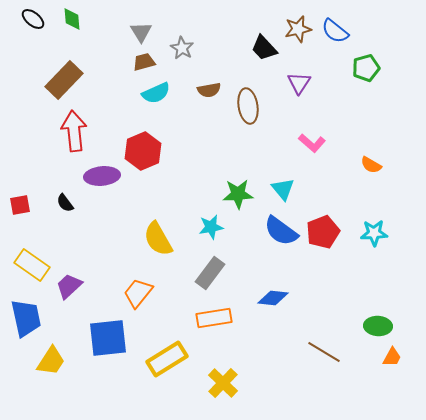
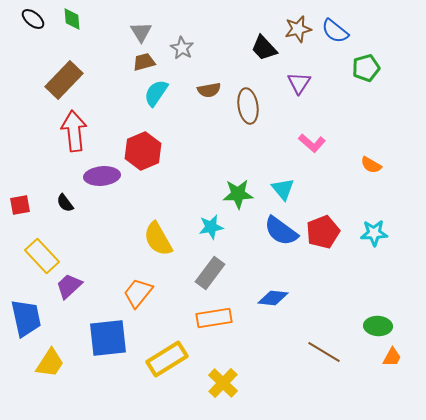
cyan semicircle at (156, 93): rotated 148 degrees clockwise
yellow rectangle at (32, 265): moved 10 px right, 9 px up; rotated 12 degrees clockwise
yellow trapezoid at (51, 361): moved 1 px left, 2 px down
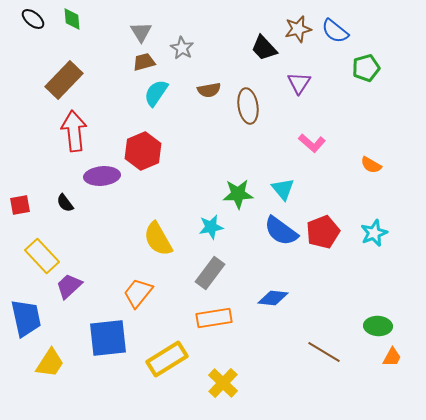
cyan star at (374, 233): rotated 20 degrees counterclockwise
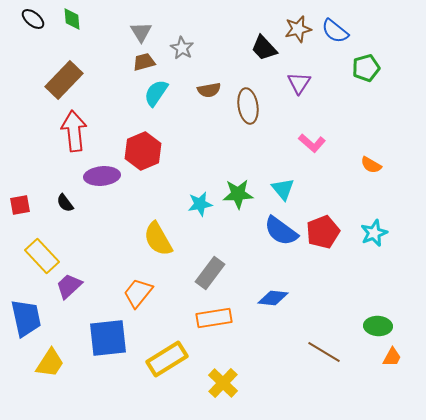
cyan star at (211, 227): moved 11 px left, 23 px up
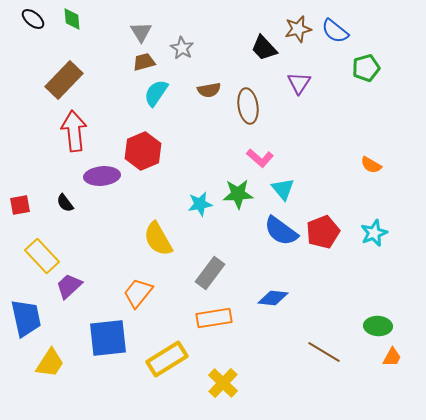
pink L-shape at (312, 143): moved 52 px left, 15 px down
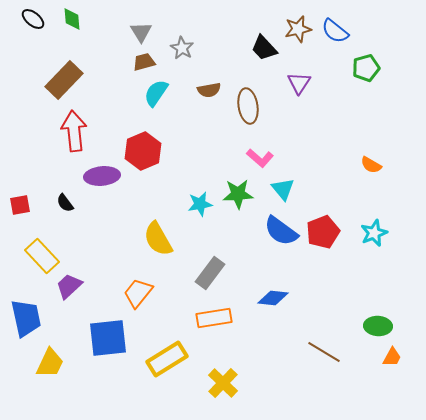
yellow trapezoid at (50, 363): rotated 8 degrees counterclockwise
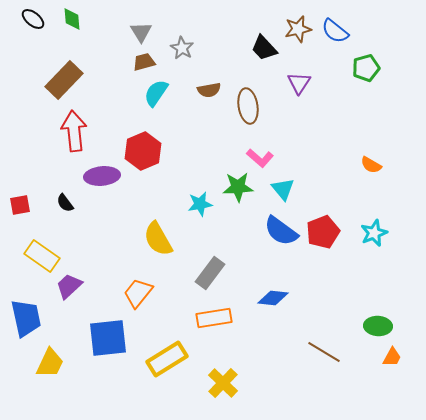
green star at (238, 194): moved 7 px up
yellow rectangle at (42, 256): rotated 12 degrees counterclockwise
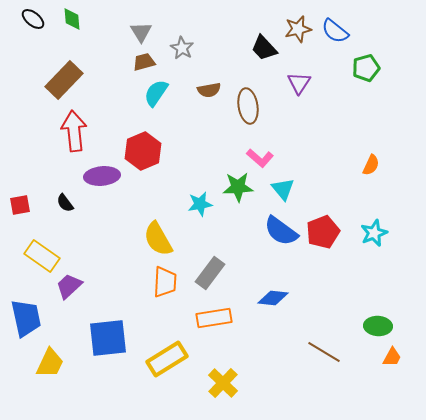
orange semicircle at (371, 165): rotated 95 degrees counterclockwise
orange trapezoid at (138, 293): moved 27 px right, 11 px up; rotated 144 degrees clockwise
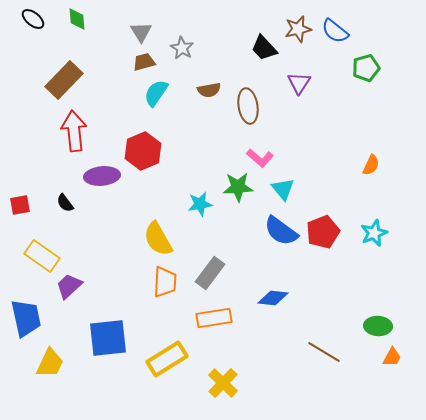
green diamond at (72, 19): moved 5 px right
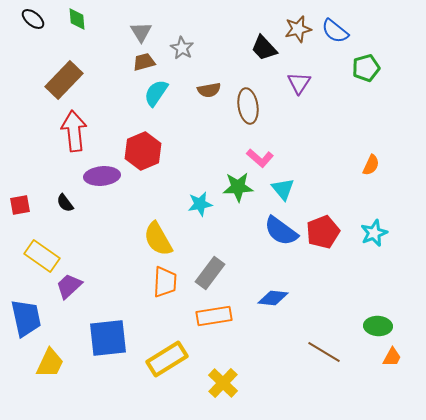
orange rectangle at (214, 318): moved 2 px up
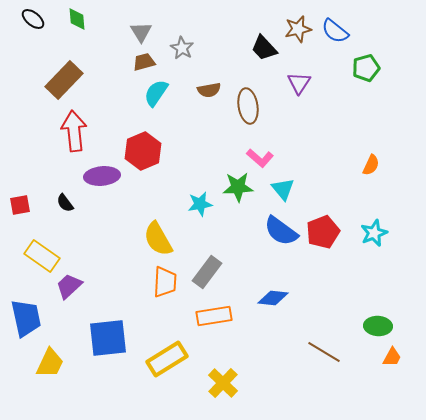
gray rectangle at (210, 273): moved 3 px left, 1 px up
